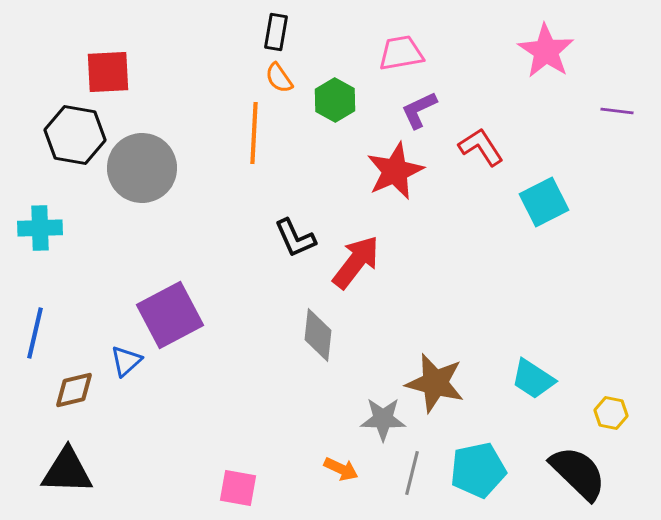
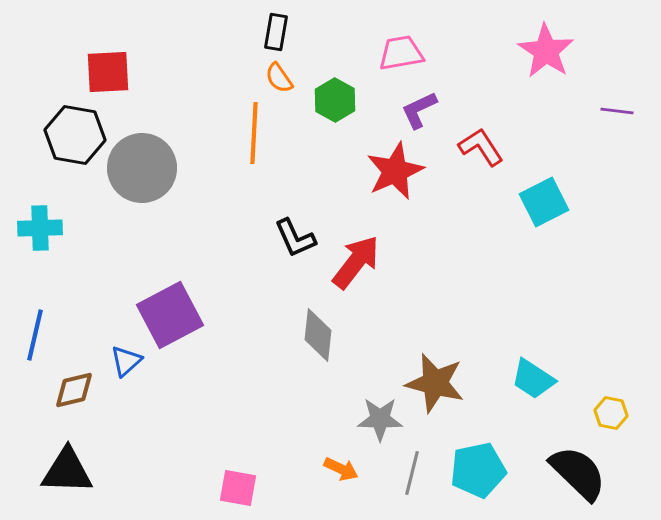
blue line: moved 2 px down
gray star: moved 3 px left
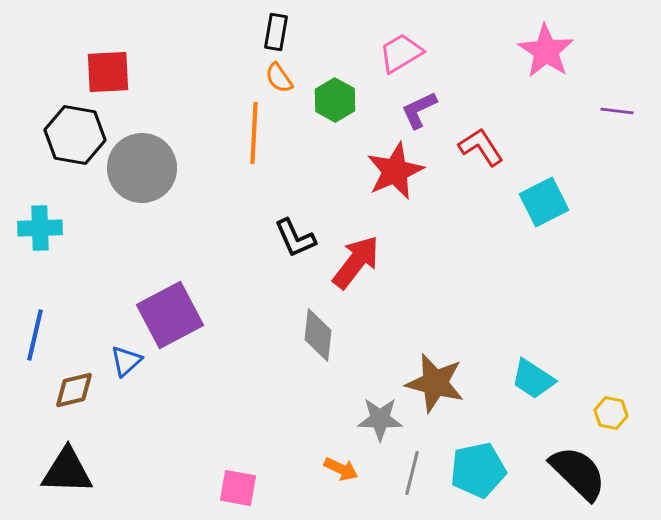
pink trapezoid: rotated 21 degrees counterclockwise
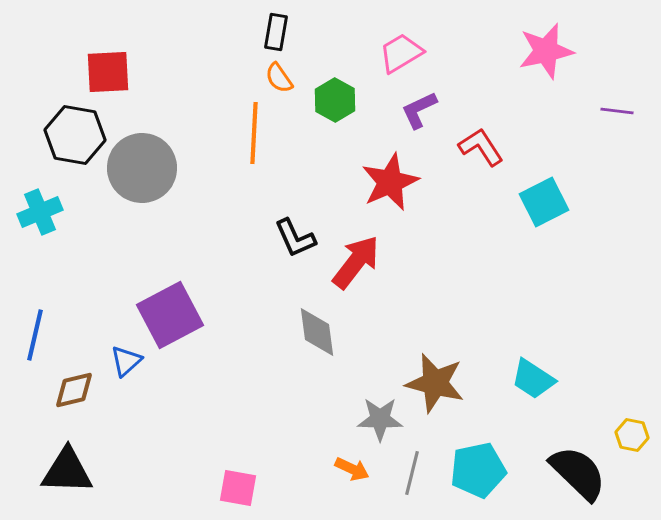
pink star: rotated 26 degrees clockwise
red star: moved 5 px left, 11 px down
cyan cross: moved 16 px up; rotated 21 degrees counterclockwise
gray diamond: moved 1 px left, 3 px up; rotated 14 degrees counterclockwise
yellow hexagon: moved 21 px right, 22 px down
orange arrow: moved 11 px right
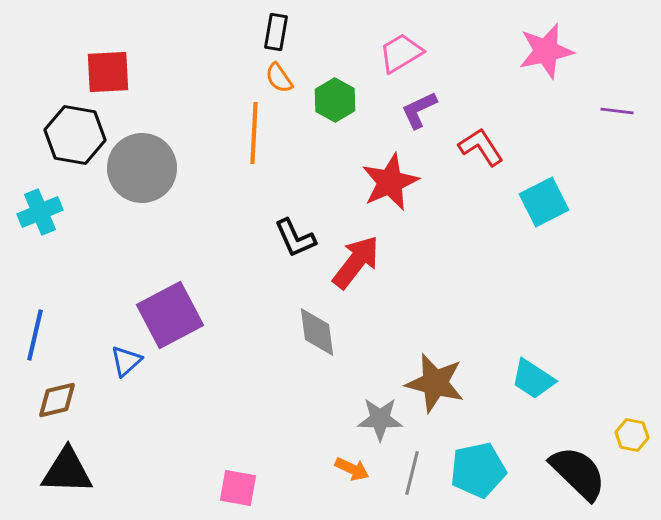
brown diamond: moved 17 px left, 10 px down
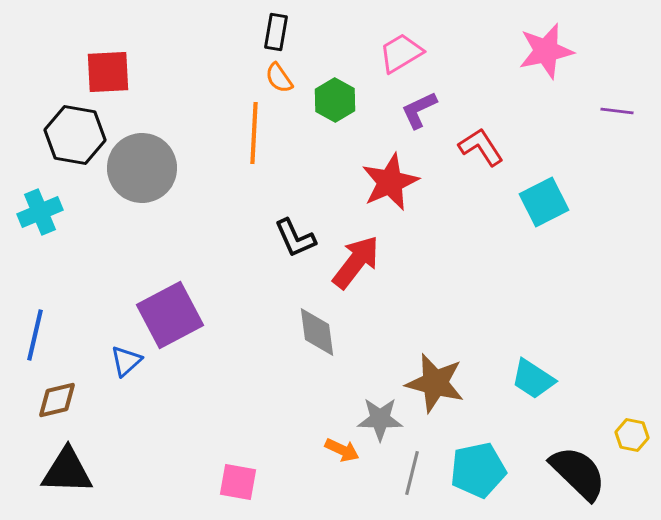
orange arrow: moved 10 px left, 19 px up
pink square: moved 6 px up
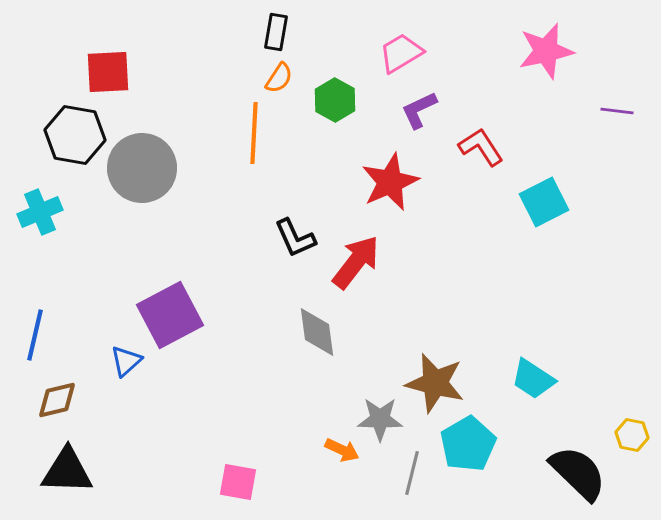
orange semicircle: rotated 112 degrees counterclockwise
cyan pentagon: moved 10 px left, 26 px up; rotated 18 degrees counterclockwise
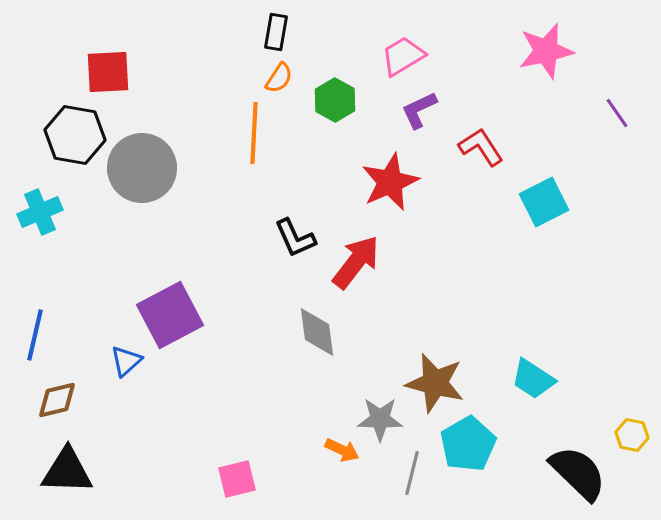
pink trapezoid: moved 2 px right, 3 px down
purple line: moved 2 px down; rotated 48 degrees clockwise
pink square: moved 1 px left, 3 px up; rotated 24 degrees counterclockwise
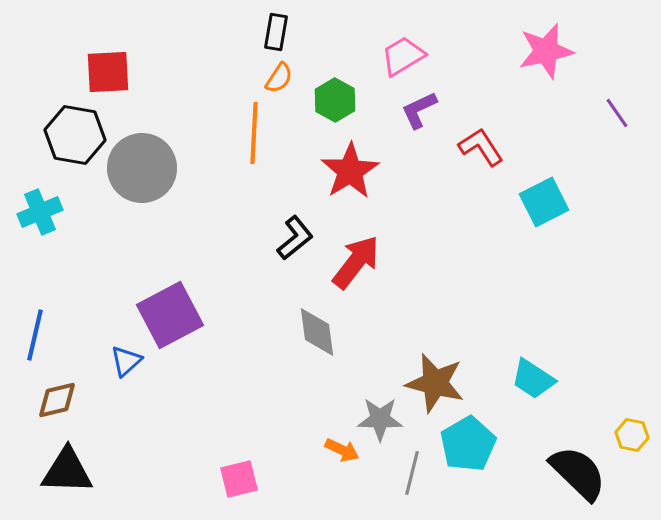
red star: moved 40 px left, 11 px up; rotated 8 degrees counterclockwise
black L-shape: rotated 105 degrees counterclockwise
pink square: moved 2 px right
